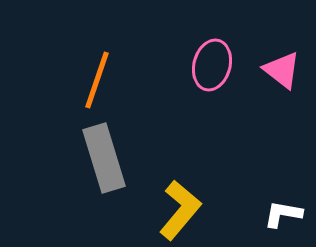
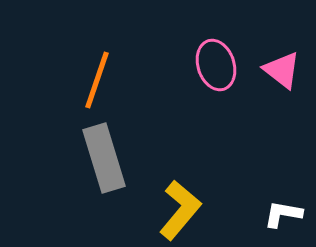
pink ellipse: moved 4 px right; rotated 33 degrees counterclockwise
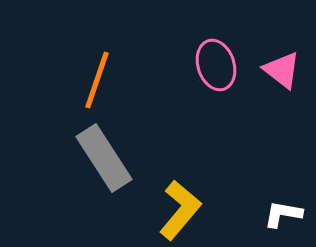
gray rectangle: rotated 16 degrees counterclockwise
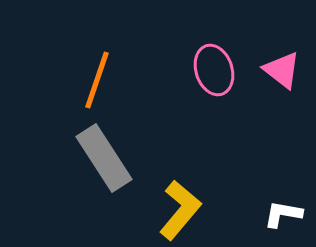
pink ellipse: moved 2 px left, 5 px down
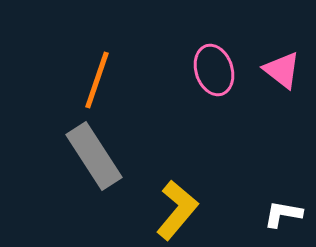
gray rectangle: moved 10 px left, 2 px up
yellow L-shape: moved 3 px left
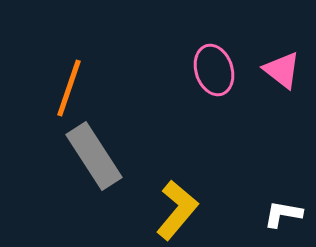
orange line: moved 28 px left, 8 px down
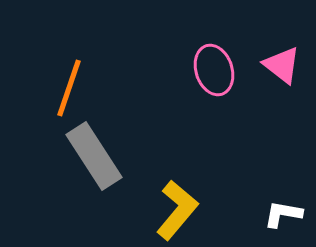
pink triangle: moved 5 px up
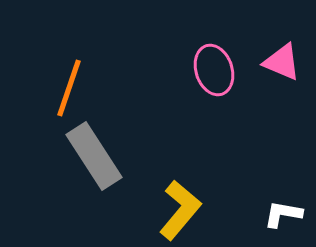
pink triangle: moved 3 px up; rotated 15 degrees counterclockwise
yellow L-shape: moved 3 px right
